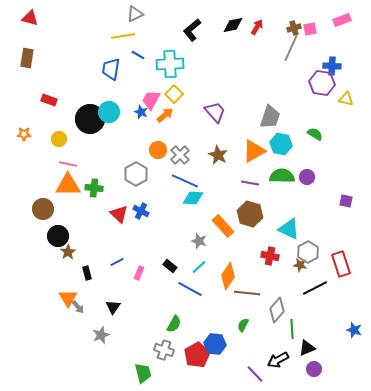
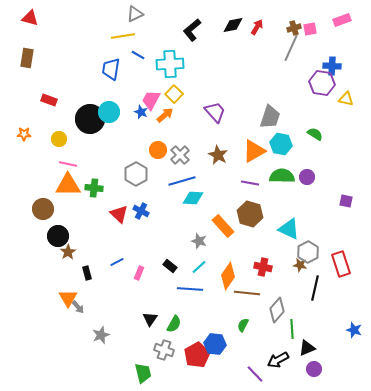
blue line at (185, 181): moved 3 px left; rotated 40 degrees counterclockwise
red cross at (270, 256): moved 7 px left, 11 px down
black line at (315, 288): rotated 50 degrees counterclockwise
blue line at (190, 289): rotated 25 degrees counterclockwise
black triangle at (113, 307): moved 37 px right, 12 px down
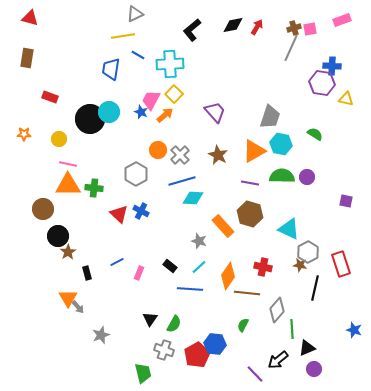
red rectangle at (49, 100): moved 1 px right, 3 px up
black arrow at (278, 360): rotated 10 degrees counterclockwise
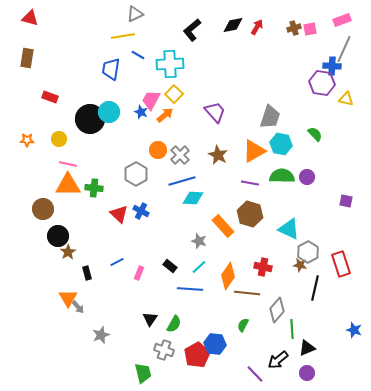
gray line at (291, 48): moved 53 px right, 1 px down
orange star at (24, 134): moved 3 px right, 6 px down
green semicircle at (315, 134): rotated 14 degrees clockwise
purple circle at (314, 369): moved 7 px left, 4 px down
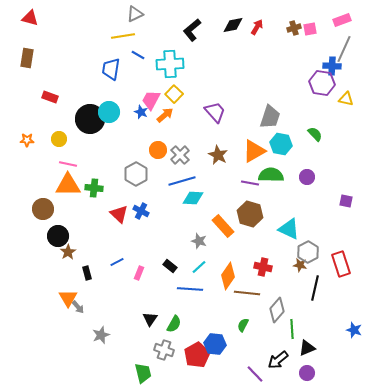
green semicircle at (282, 176): moved 11 px left, 1 px up
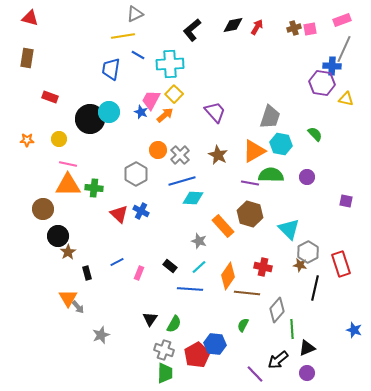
cyan triangle at (289, 229): rotated 20 degrees clockwise
green trapezoid at (143, 373): moved 22 px right; rotated 15 degrees clockwise
